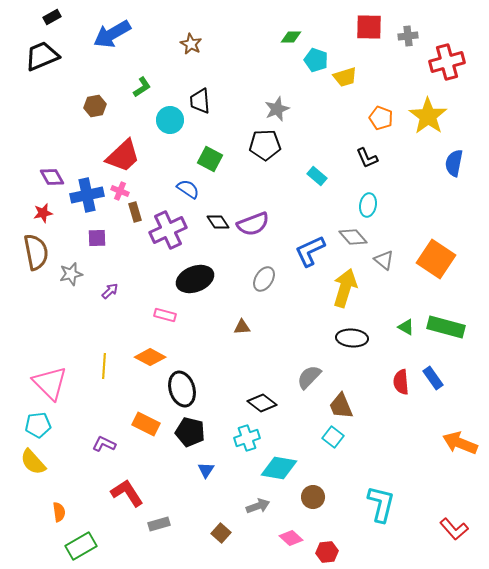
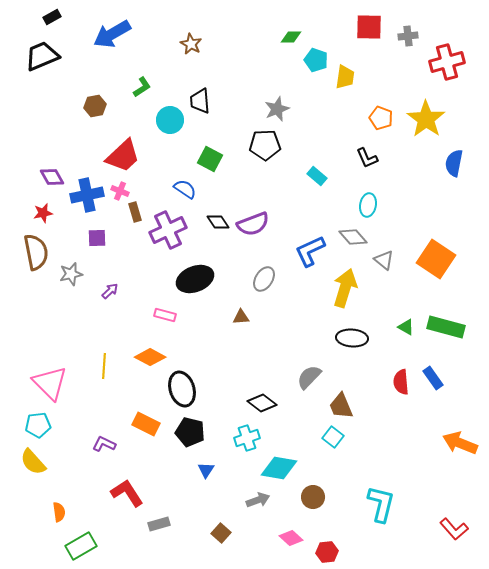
yellow trapezoid at (345, 77): rotated 65 degrees counterclockwise
yellow star at (428, 116): moved 2 px left, 3 px down
blue semicircle at (188, 189): moved 3 px left
brown triangle at (242, 327): moved 1 px left, 10 px up
gray arrow at (258, 506): moved 6 px up
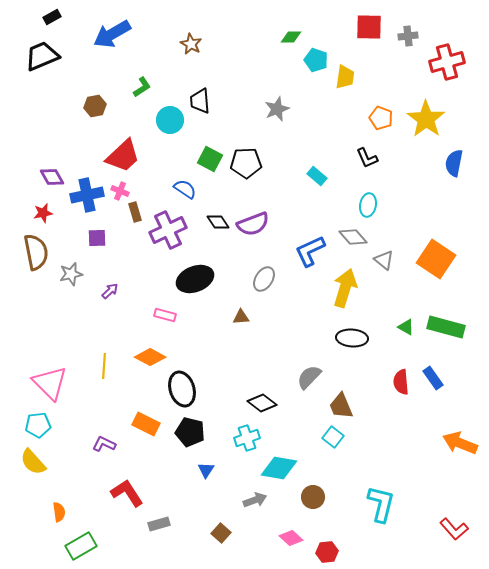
black pentagon at (265, 145): moved 19 px left, 18 px down
gray arrow at (258, 500): moved 3 px left
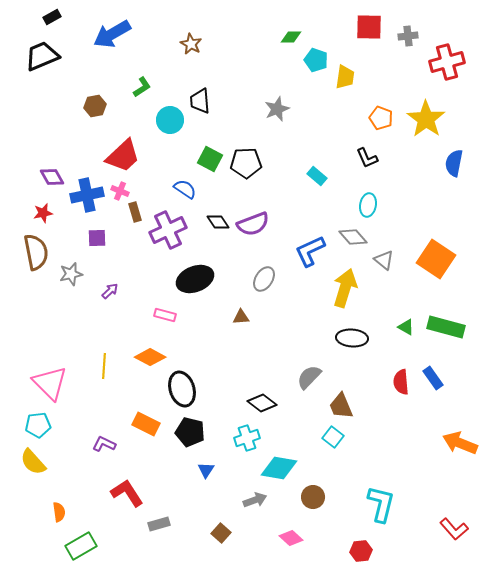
red hexagon at (327, 552): moved 34 px right, 1 px up
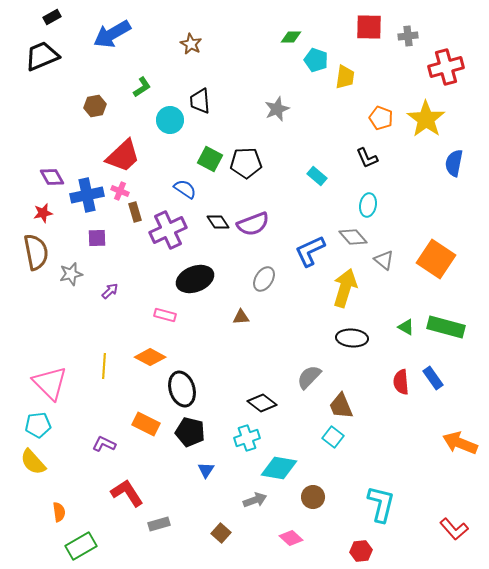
red cross at (447, 62): moved 1 px left, 5 px down
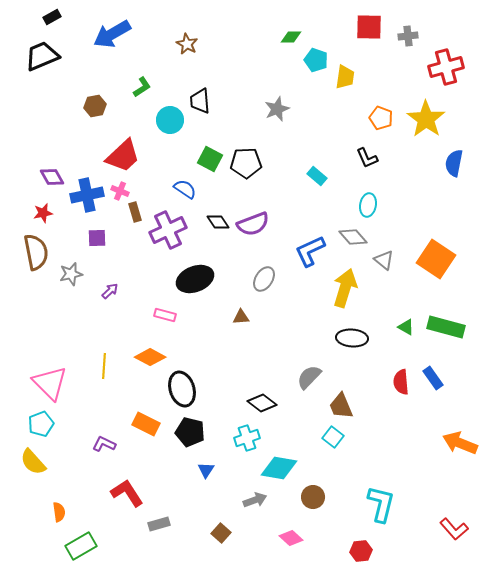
brown star at (191, 44): moved 4 px left
cyan pentagon at (38, 425): moved 3 px right, 1 px up; rotated 15 degrees counterclockwise
